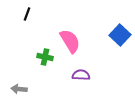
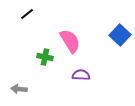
black line: rotated 32 degrees clockwise
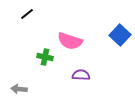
pink semicircle: rotated 140 degrees clockwise
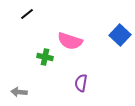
purple semicircle: moved 8 px down; rotated 84 degrees counterclockwise
gray arrow: moved 3 px down
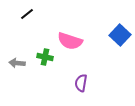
gray arrow: moved 2 px left, 29 px up
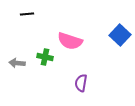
black line: rotated 32 degrees clockwise
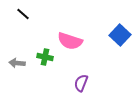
black line: moved 4 px left; rotated 48 degrees clockwise
purple semicircle: rotated 12 degrees clockwise
